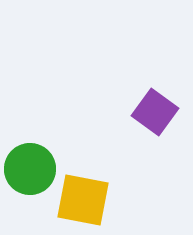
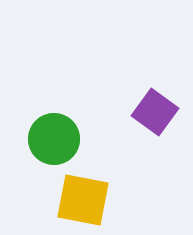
green circle: moved 24 px right, 30 px up
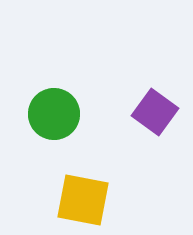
green circle: moved 25 px up
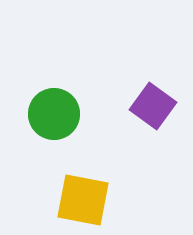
purple square: moved 2 px left, 6 px up
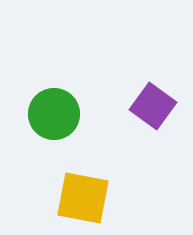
yellow square: moved 2 px up
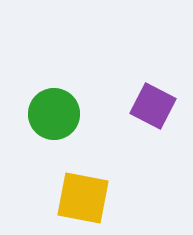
purple square: rotated 9 degrees counterclockwise
